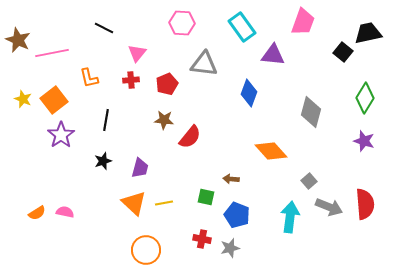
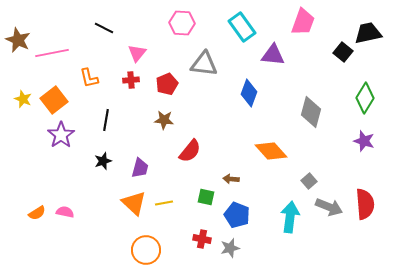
red semicircle at (190, 137): moved 14 px down
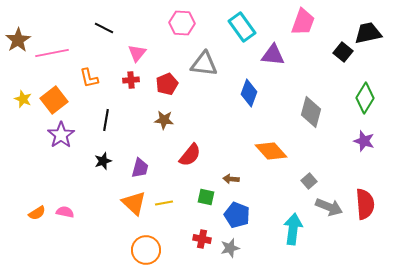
brown star at (18, 40): rotated 15 degrees clockwise
red semicircle at (190, 151): moved 4 px down
cyan arrow at (290, 217): moved 3 px right, 12 px down
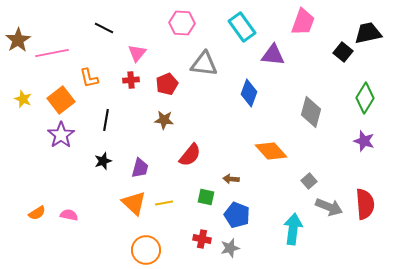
orange square at (54, 100): moved 7 px right
pink semicircle at (65, 212): moved 4 px right, 3 px down
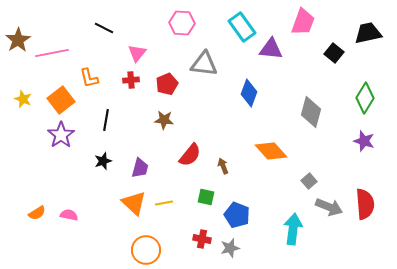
black square at (343, 52): moved 9 px left, 1 px down
purple triangle at (273, 55): moved 2 px left, 6 px up
brown arrow at (231, 179): moved 8 px left, 13 px up; rotated 63 degrees clockwise
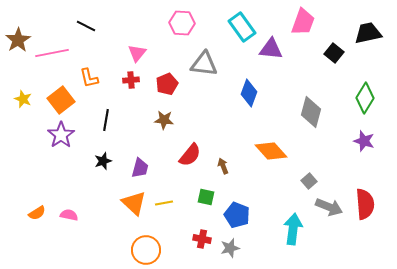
black line at (104, 28): moved 18 px left, 2 px up
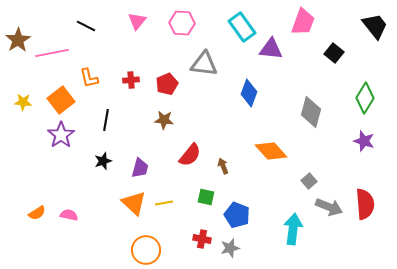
black trapezoid at (368, 33): moved 7 px right, 7 px up; rotated 64 degrees clockwise
pink triangle at (137, 53): moved 32 px up
yellow star at (23, 99): moved 3 px down; rotated 18 degrees counterclockwise
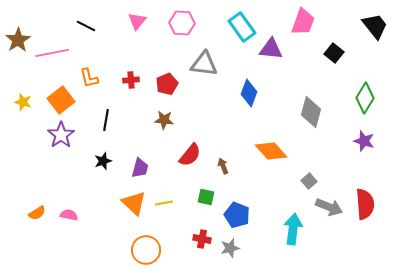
yellow star at (23, 102): rotated 12 degrees clockwise
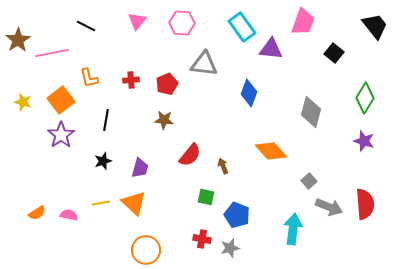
yellow line at (164, 203): moved 63 px left
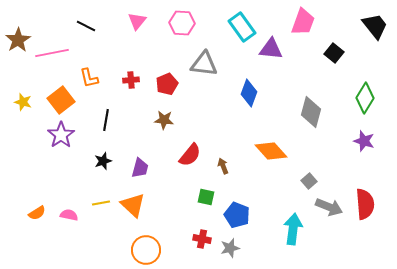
orange triangle at (134, 203): moved 1 px left, 2 px down
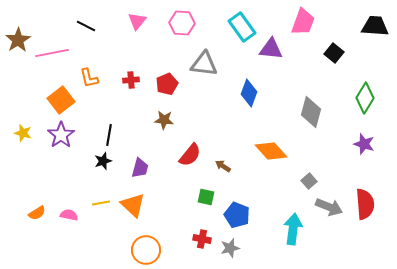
black trapezoid at (375, 26): rotated 48 degrees counterclockwise
yellow star at (23, 102): moved 31 px down
black line at (106, 120): moved 3 px right, 15 px down
purple star at (364, 141): moved 3 px down
brown arrow at (223, 166): rotated 35 degrees counterclockwise
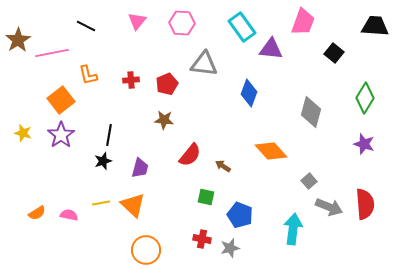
orange L-shape at (89, 78): moved 1 px left, 3 px up
blue pentagon at (237, 215): moved 3 px right
